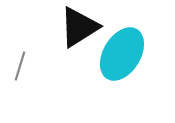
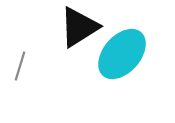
cyan ellipse: rotated 10 degrees clockwise
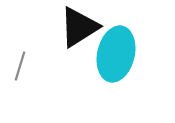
cyan ellipse: moved 6 px left; rotated 28 degrees counterclockwise
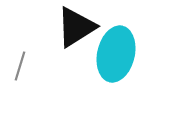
black triangle: moved 3 px left
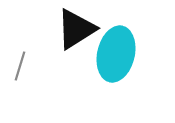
black triangle: moved 2 px down
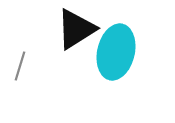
cyan ellipse: moved 2 px up
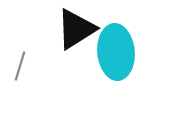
cyan ellipse: rotated 18 degrees counterclockwise
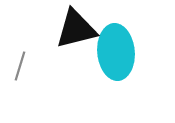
black triangle: rotated 18 degrees clockwise
